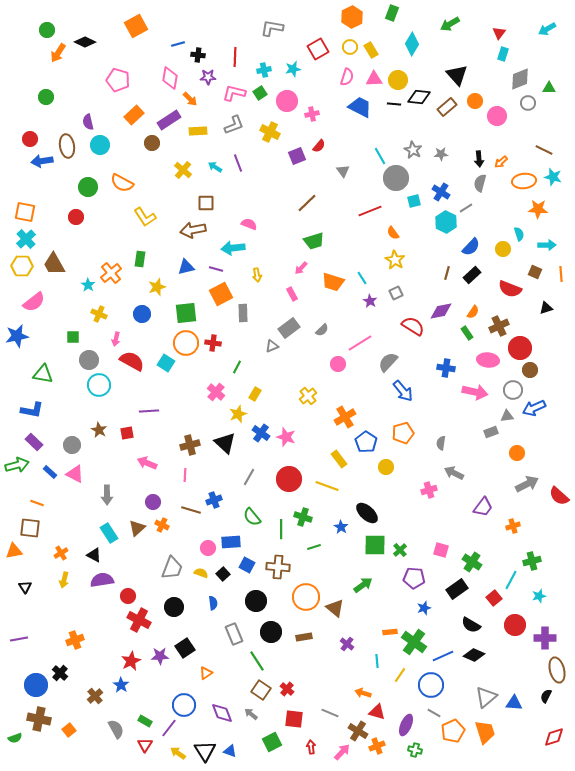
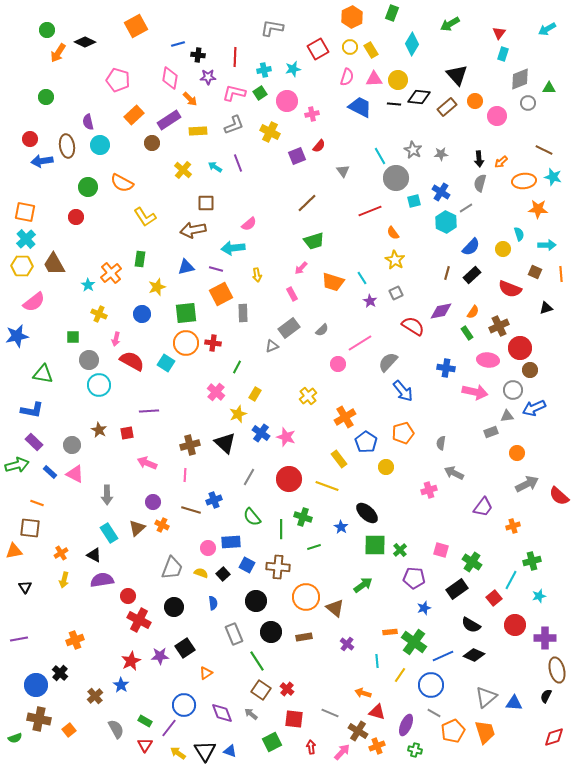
pink semicircle at (249, 224): rotated 119 degrees clockwise
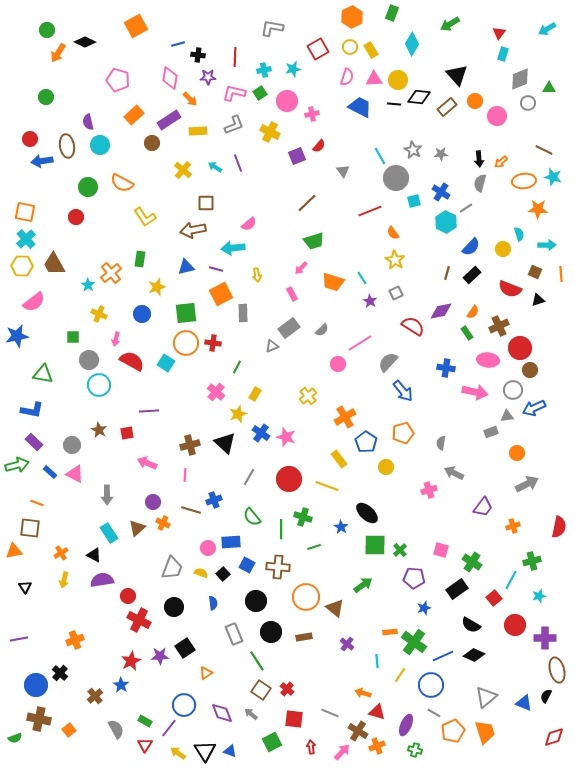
black triangle at (546, 308): moved 8 px left, 8 px up
red semicircle at (559, 496): moved 31 px down; rotated 120 degrees counterclockwise
orange cross at (162, 525): moved 1 px right, 2 px up
blue triangle at (514, 703): moved 10 px right; rotated 18 degrees clockwise
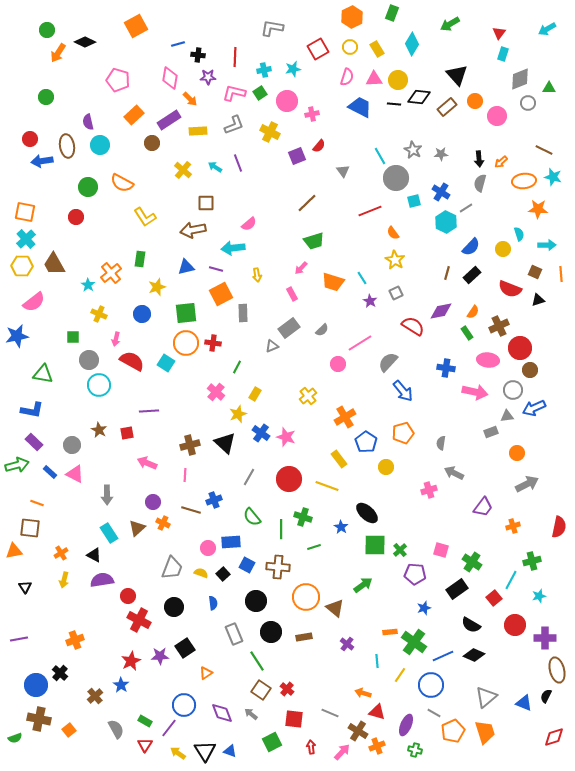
yellow rectangle at (371, 50): moved 6 px right, 1 px up
purple pentagon at (414, 578): moved 1 px right, 4 px up
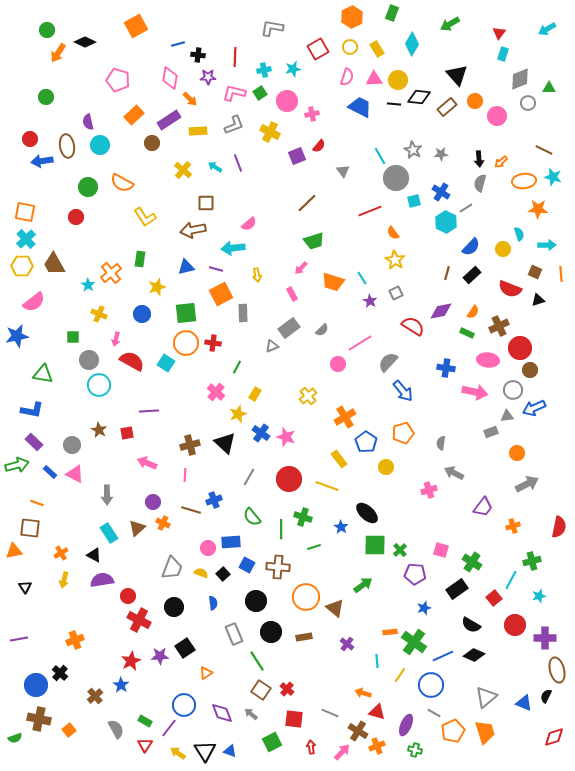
green rectangle at (467, 333): rotated 32 degrees counterclockwise
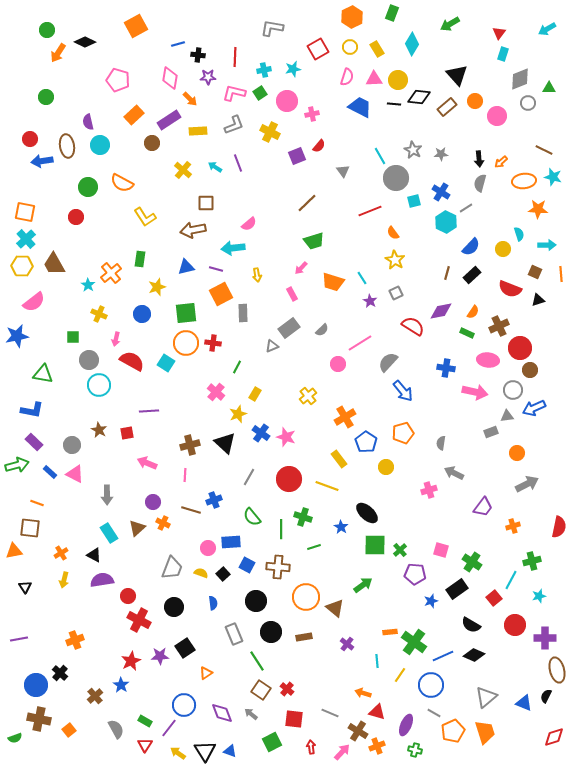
blue star at (424, 608): moved 7 px right, 7 px up
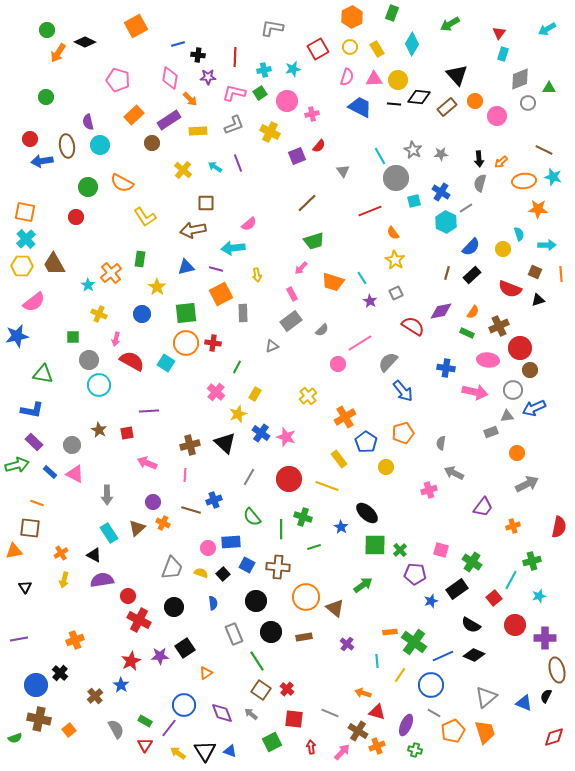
yellow star at (157, 287): rotated 18 degrees counterclockwise
gray rectangle at (289, 328): moved 2 px right, 7 px up
